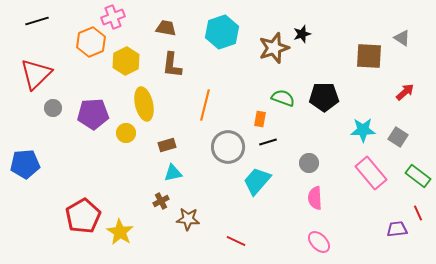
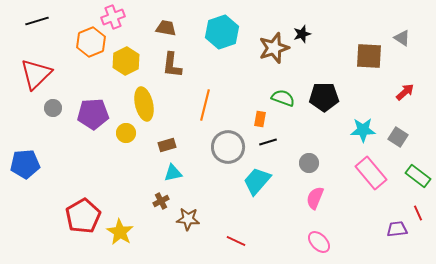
pink semicircle at (315, 198): rotated 25 degrees clockwise
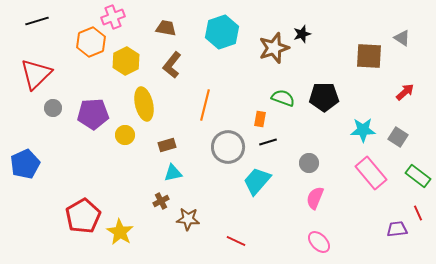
brown L-shape at (172, 65): rotated 32 degrees clockwise
yellow circle at (126, 133): moved 1 px left, 2 px down
blue pentagon at (25, 164): rotated 20 degrees counterclockwise
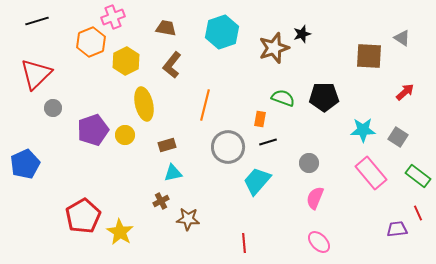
purple pentagon at (93, 114): moved 16 px down; rotated 16 degrees counterclockwise
red line at (236, 241): moved 8 px right, 2 px down; rotated 60 degrees clockwise
